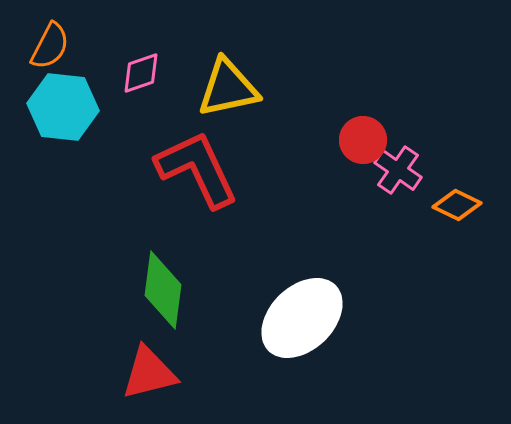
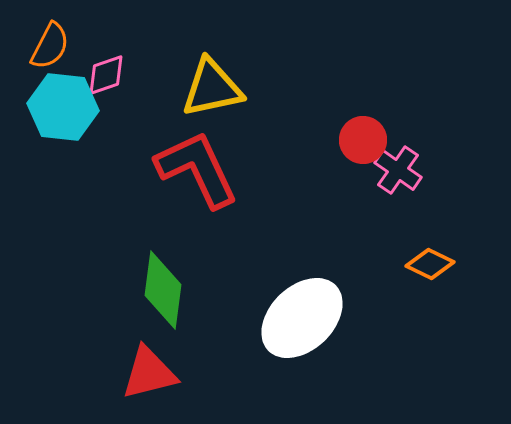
pink diamond: moved 35 px left, 2 px down
yellow triangle: moved 16 px left
orange diamond: moved 27 px left, 59 px down
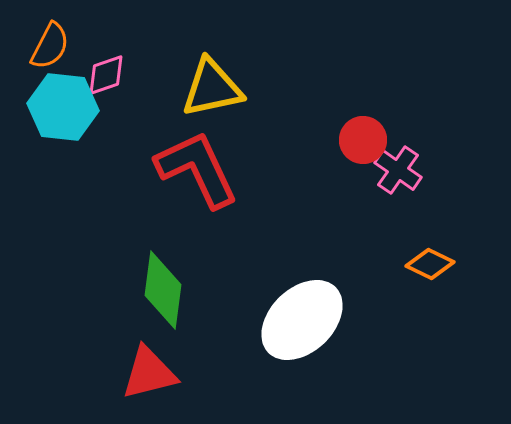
white ellipse: moved 2 px down
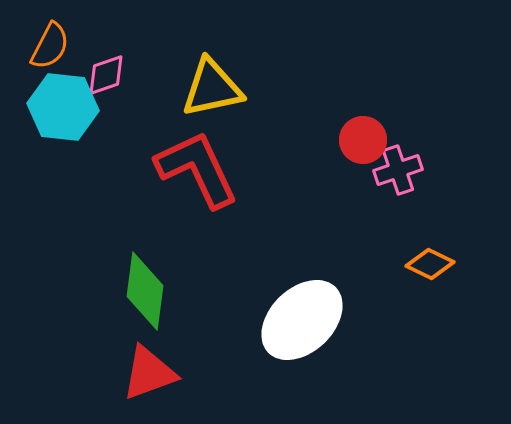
pink cross: rotated 36 degrees clockwise
green diamond: moved 18 px left, 1 px down
red triangle: rotated 6 degrees counterclockwise
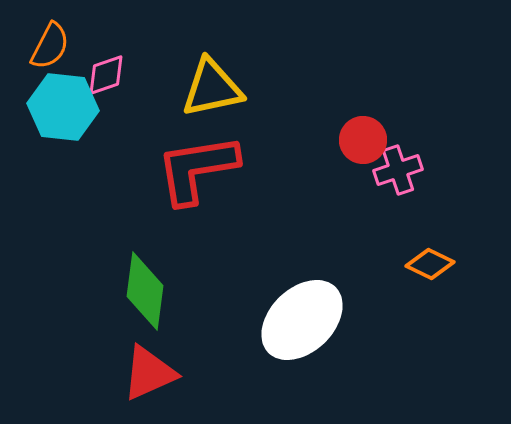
red L-shape: rotated 74 degrees counterclockwise
red triangle: rotated 4 degrees counterclockwise
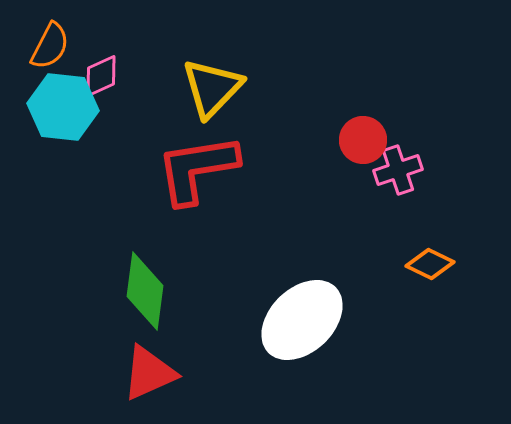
pink diamond: moved 5 px left, 1 px down; rotated 6 degrees counterclockwise
yellow triangle: rotated 34 degrees counterclockwise
